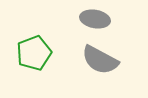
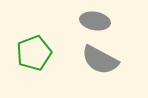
gray ellipse: moved 2 px down
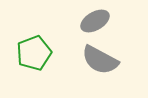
gray ellipse: rotated 40 degrees counterclockwise
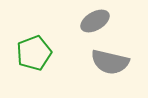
gray semicircle: moved 10 px right, 2 px down; rotated 15 degrees counterclockwise
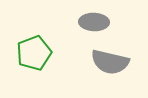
gray ellipse: moved 1 px left, 1 px down; rotated 32 degrees clockwise
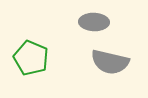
green pentagon: moved 3 px left, 5 px down; rotated 28 degrees counterclockwise
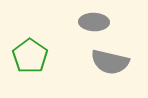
green pentagon: moved 1 px left, 2 px up; rotated 12 degrees clockwise
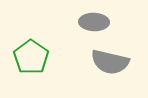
green pentagon: moved 1 px right, 1 px down
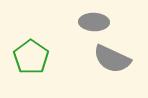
gray semicircle: moved 2 px right, 3 px up; rotated 12 degrees clockwise
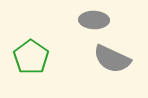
gray ellipse: moved 2 px up
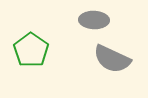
green pentagon: moved 7 px up
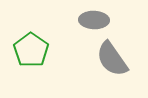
gray semicircle: rotated 30 degrees clockwise
